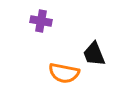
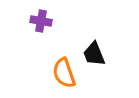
orange semicircle: rotated 60 degrees clockwise
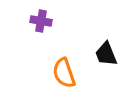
black trapezoid: moved 12 px right
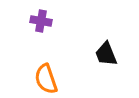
orange semicircle: moved 18 px left, 6 px down
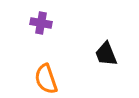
purple cross: moved 2 px down
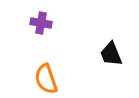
black trapezoid: moved 5 px right
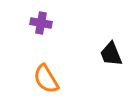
orange semicircle: rotated 12 degrees counterclockwise
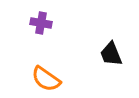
orange semicircle: rotated 24 degrees counterclockwise
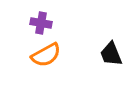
orange semicircle: moved 24 px up; rotated 64 degrees counterclockwise
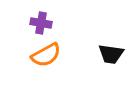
black trapezoid: rotated 60 degrees counterclockwise
